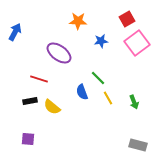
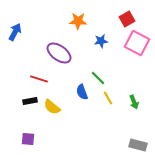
pink square: rotated 25 degrees counterclockwise
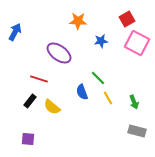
black rectangle: rotated 40 degrees counterclockwise
gray rectangle: moved 1 px left, 14 px up
